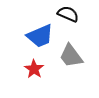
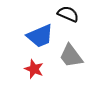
red star: rotated 12 degrees counterclockwise
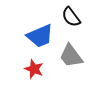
black semicircle: moved 3 px right, 3 px down; rotated 150 degrees counterclockwise
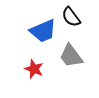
blue trapezoid: moved 3 px right, 5 px up
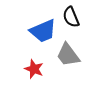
black semicircle: rotated 15 degrees clockwise
gray trapezoid: moved 3 px left, 1 px up
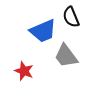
gray trapezoid: moved 2 px left, 1 px down
red star: moved 10 px left, 2 px down
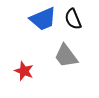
black semicircle: moved 2 px right, 2 px down
blue trapezoid: moved 12 px up
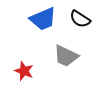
black semicircle: moved 7 px right; rotated 35 degrees counterclockwise
gray trapezoid: rotated 28 degrees counterclockwise
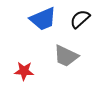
black semicircle: rotated 105 degrees clockwise
red star: rotated 18 degrees counterclockwise
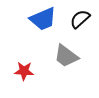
gray trapezoid: rotated 12 degrees clockwise
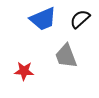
gray trapezoid: rotated 32 degrees clockwise
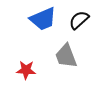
black semicircle: moved 1 px left, 1 px down
red star: moved 2 px right, 1 px up
